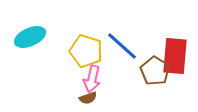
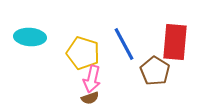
cyan ellipse: rotated 28 degrees clockwise
blue line: moved 2 px right, 2 px up; rotated 20 degrees clockwise
yellow pentagon: moved 3 px left, 2 px down
red rectangle: moved 14 px up
brown semicircle: moved 2 px right
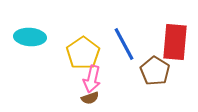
yellow pentagon: rotated 20 degrees clockwise
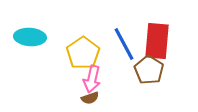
red rectangle: moved 18 px left, 1 px up
brown pentagon: moved 6 px left, 1 px up
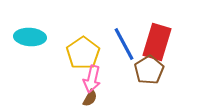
red rectangle: moved 1 px down; rotated 12 degrees clockwise
brown pentagon: rotated 8 degrees clockwise
brown semicircle: rotated 42 degrees counterclockwise
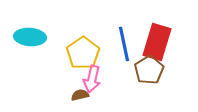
blue line: rotated 16 degrees clockwise
brown semicircle: moved 10 px left, 3 px up; rotated 132 degrees counterclockwise
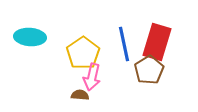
pink arrow: moved 2 px up
brown semicircle: rotated 18 degrees clockwise
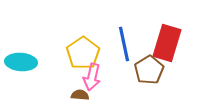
cyan ellipse: moved 9 px left, 25 px down
red rectangle: moved 10 px right, 1 px down
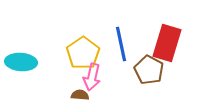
blue line: moved 3 px left
brown pentagon: rotated 12 degrees counterclockwise
